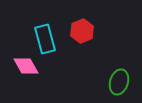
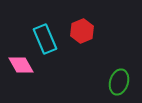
cyan rectangle: rotated 8 degrees counterclockwise
pink diamond: moved 5 px left, 1 px up
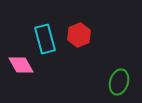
red hexagon: moved 3 px left, 4 px down
cyan rectangle: rotated 8 degrees clockwise
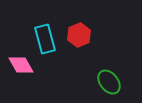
green ellipse: moved 10 px left; rotated 55 degrees counterclockwise
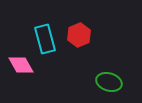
green ellipse: rotated 35 degrees counterclockwise
